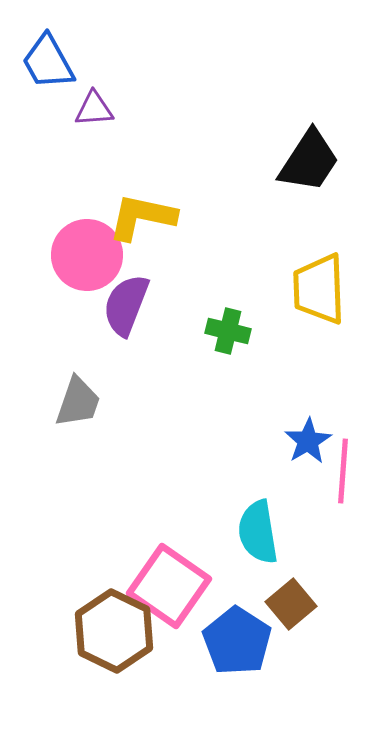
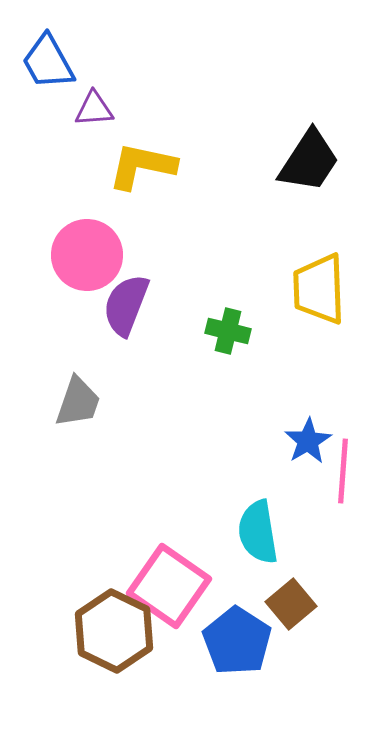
yellow L-shape: moved 51 px up
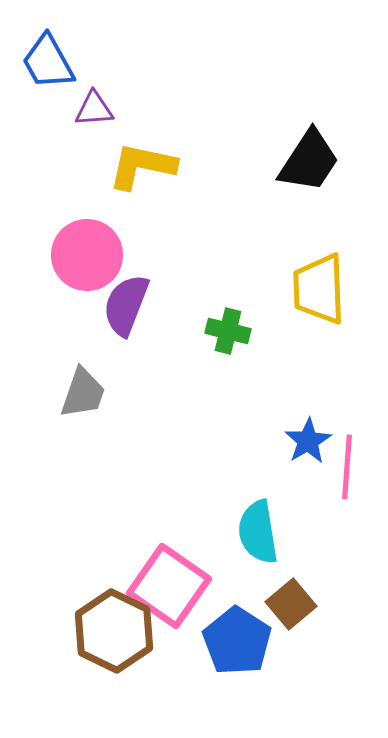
gray trapezoid: moved 5 px right, 9 px up
pink line: moved 4 px right, 4 px up
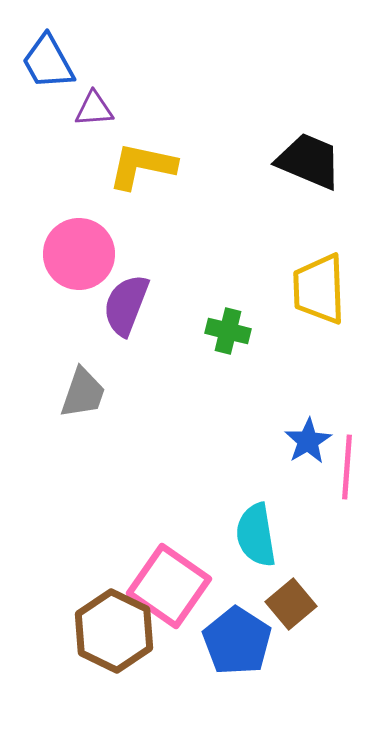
black trapezoid: rotated 100 degrees counterclockwise
pink circle: moved 8 px left, 1 px up
cyan semicircle: moved 2 px left, 3 px down
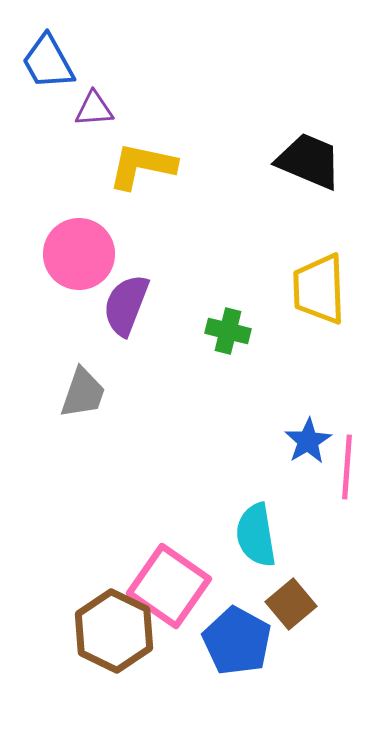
blue pentagon: rotated 4 degrees counterclockwise
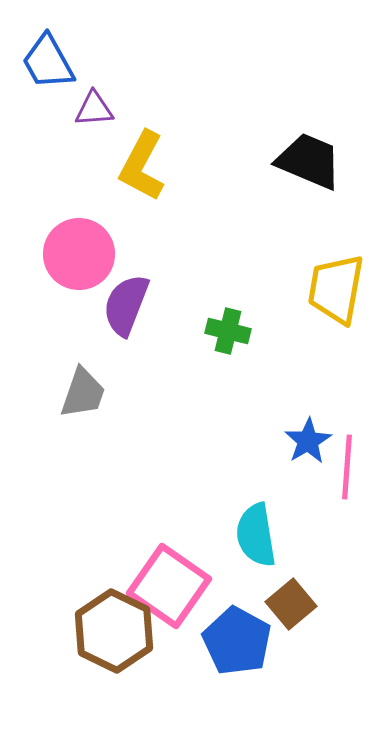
yellow L-shape: rotated 74 degrees counterclockwise
yellow trapezoid: moved 17 px right; rotated 12 degrees clockwise
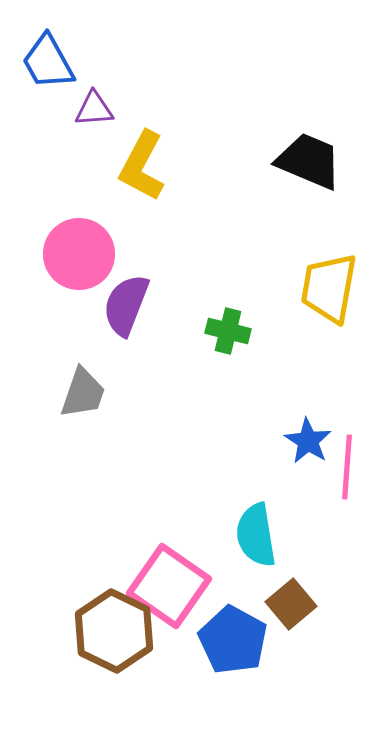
yellow trapezoid: moved 7 px left, 1 px up
blue star: rotated 9 degrees counterclockwise
blue pentagon: moved 4 px left, 1 px up
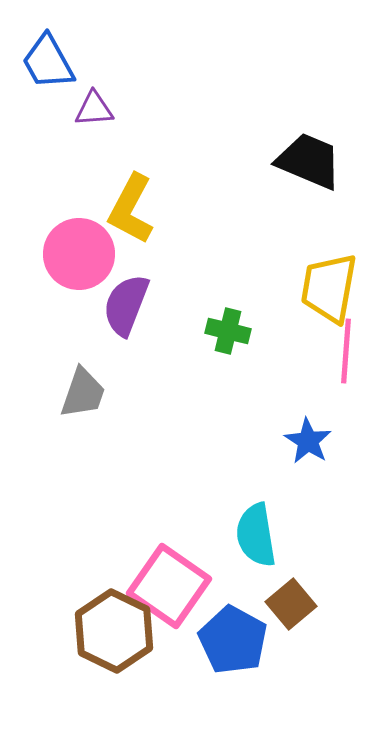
yellow L-shape: moved 11 px left, 43 px down
pink line: moved 1 px left, 116 px up
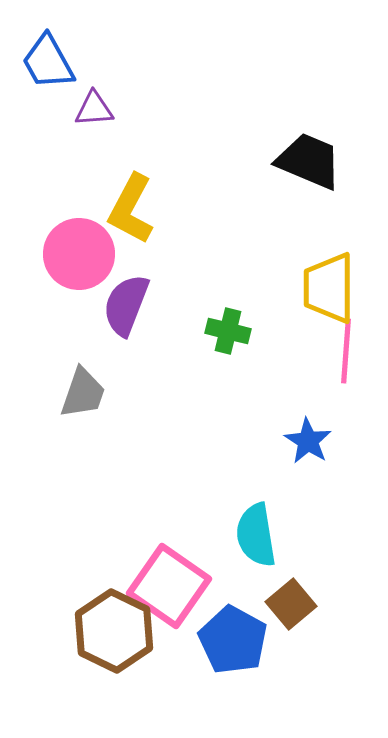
yellow trapezoid: rotated 10 degrees counterclockwise
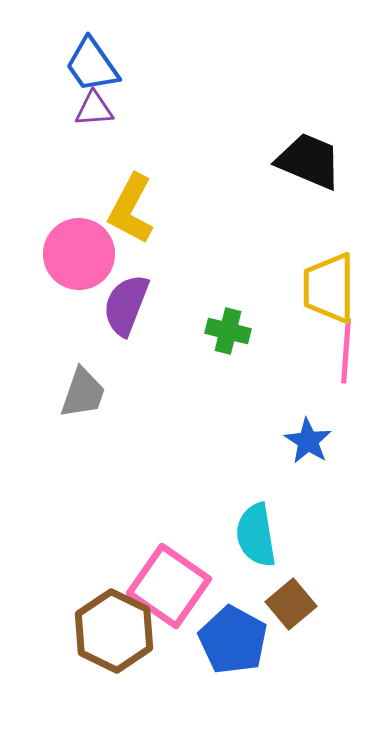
blue trapezoid: moved 44 px right, 3 px down; rotated 6 degrees counterclockwise
